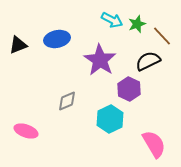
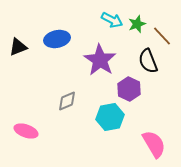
black triangle: moved 2 px down
black semicircle: rotated 85 degrees counterclockwise
cyan hexagon: moved 2 px up; rotated 16 degrees clockwise
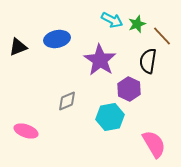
black semicircle: rotated 30 degrees clockwise
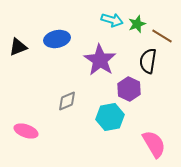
cyan arrow: rotated 10 degrees counterclockwise
brown line: rotated 15 degrees counterclockwise
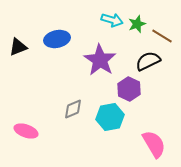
black semicircle: rotated 55 degrees clockwise
gray diamond: moved 6 px right, 8 px down
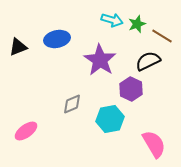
purple hexagon: moved 2 px right
gray diamond: moved 1 px left, 5 px up
cyan hexagon: moved 2 px down
pink ellipse: rotated 55 degrees counterclockwise
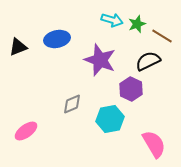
purple star: rotated 12 degrees counterclockwise
